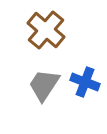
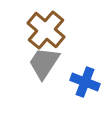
gray trapezoid: moved 22 px up
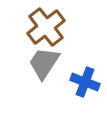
brown cross: moved 3 px up; rotated 12 degrees clockwise
